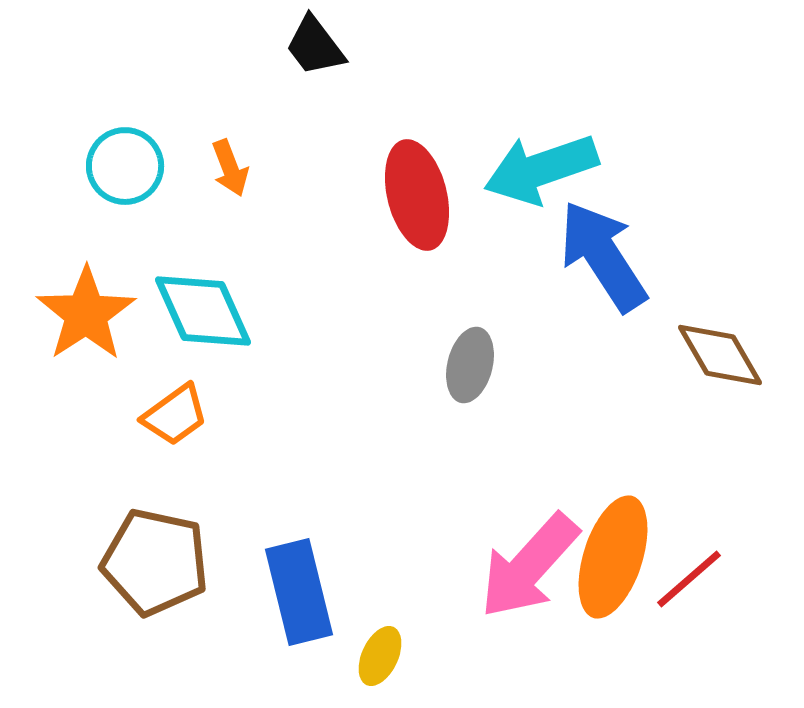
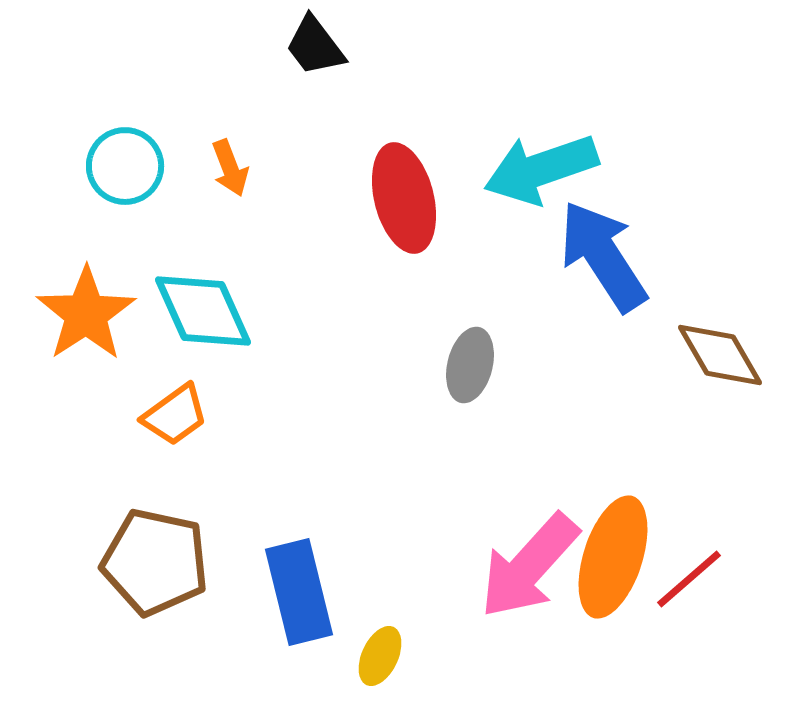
red ellipse: moved 13 px left, 3 px down
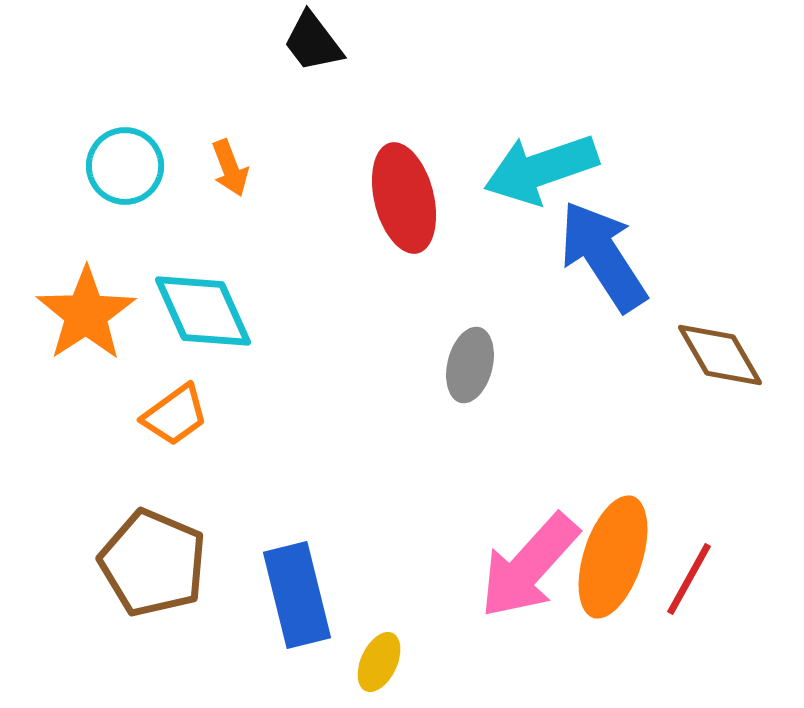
black trapezoid: moved 2 px left, 4 px up
brown pentagon: moved 2 px left, 1 px down; rotated 11 degrees clockwise
red line: rotated 20 degrees counterclockwise
blue rectangle: moved 2 px left, 3 px down
yellow ellipse: moved 1 px left, 6 px down
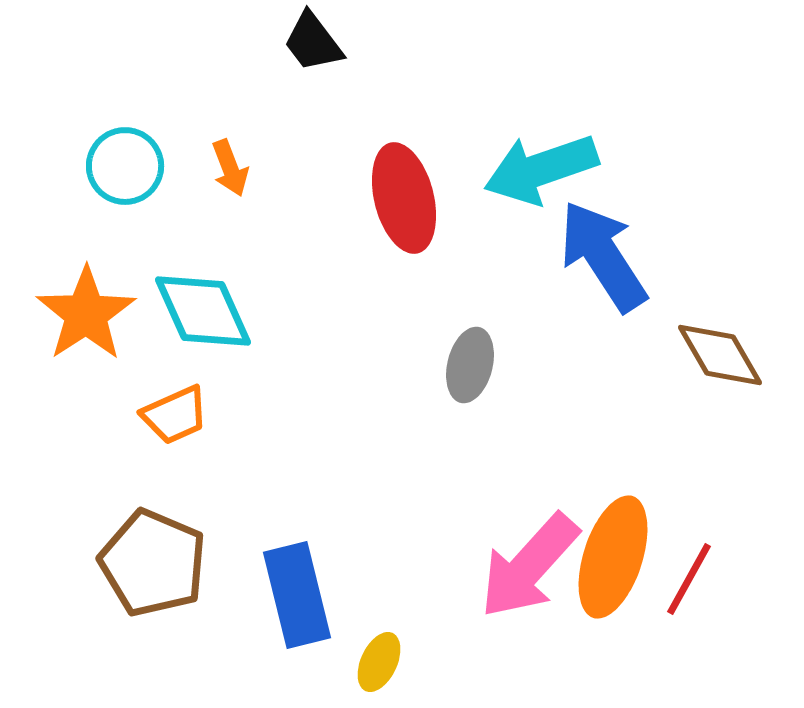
orange trapezoid: rotated 12 degrees clockwise
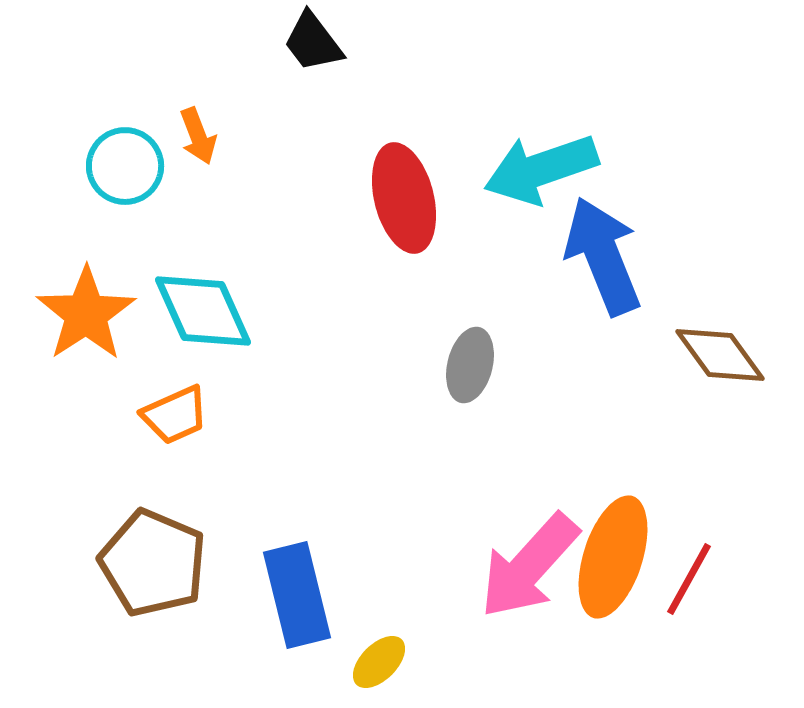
orange arrow: moved 32 px left, 32 px up
blue arrow: rotated 11 degrees clockwise
brown diamond: rotated 6 degrees counterclockwise
yellow ellipse: rotated 20 degrees clockwise
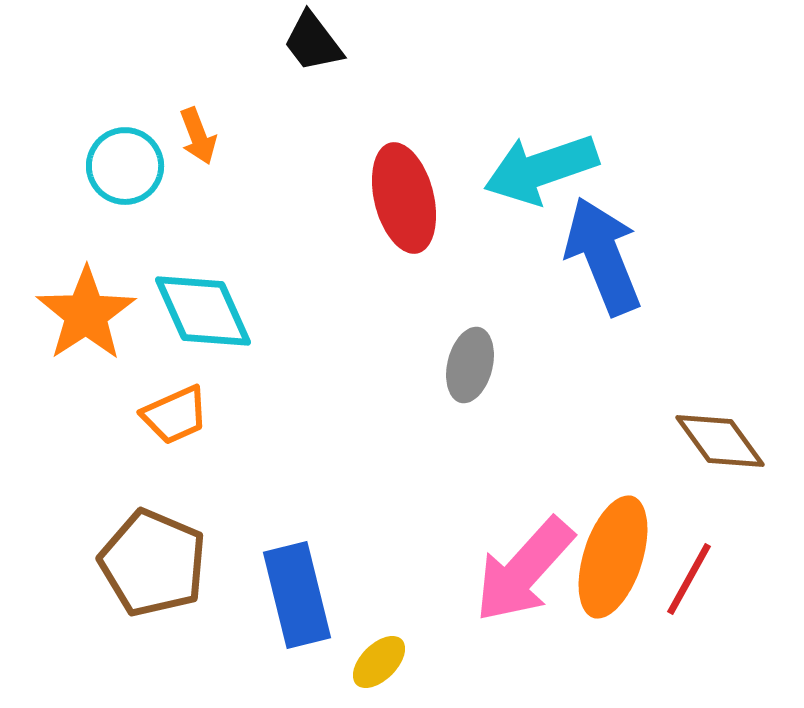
brown diamond: moved 86 px down
pink arrow: moved 5 px left, 4 px down
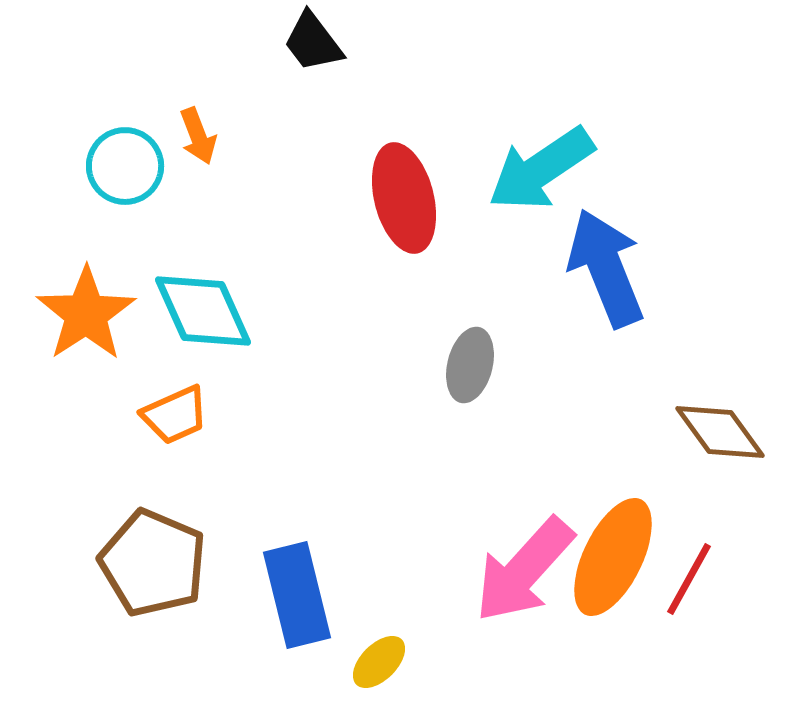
cyan arrow: rotated 15 degrees counterclockwise
blue arrow: moved 3 px right, 12 px down
brown diamond: moved 9 px up
orange ellipse: rotated 8 degrees clockwise
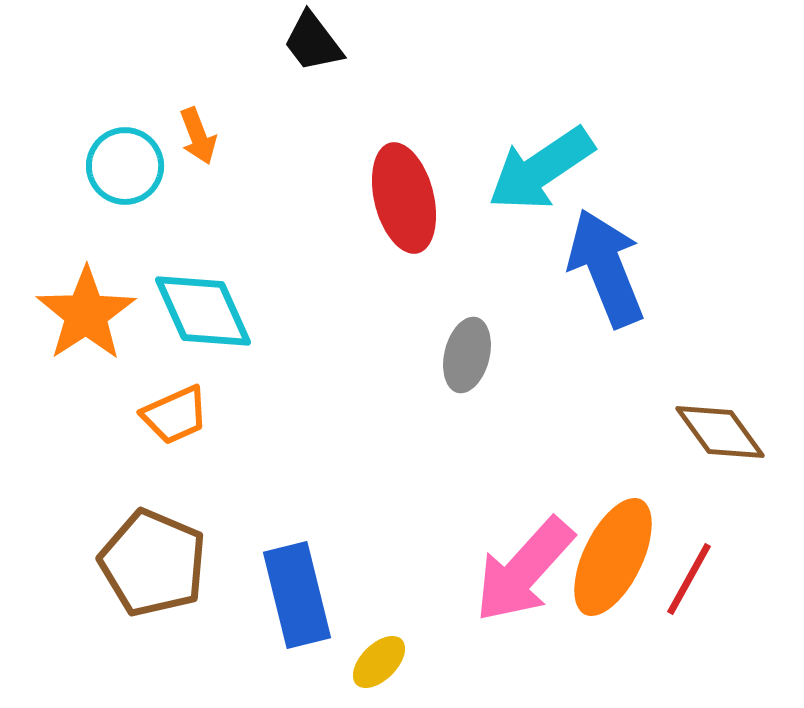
gray ellipse: moved 3 px left, 10 px up
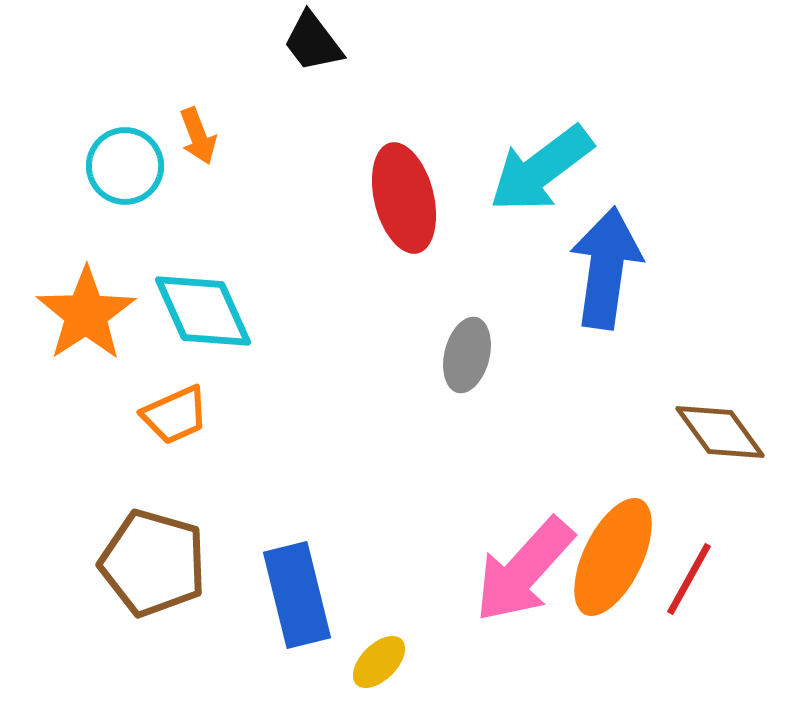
cyan arrow: rotated 3 degrees counterclockwise
blue arrow: rotated 30 degrees clockwise
brown pentagon: rotated 7 degrees counterclockwise
